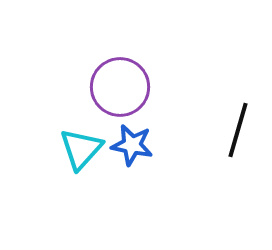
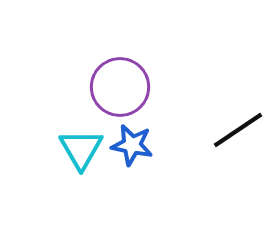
black line: rotated 40 degrees clockwise
cyan triangle: rotated 12 degrees counterclockwise
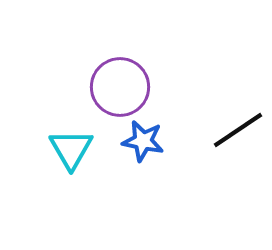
blue star: moved 11 px right, 4 px up
cyan triangle: moved 10 px left
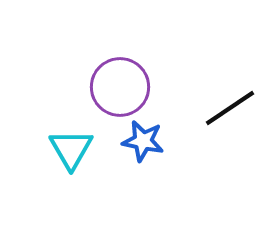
black line: moved 8 px left, 22 px up
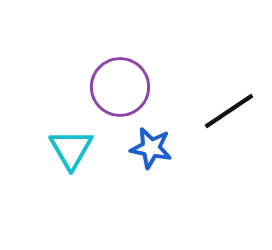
black line: moved 1 px left, 3 px down
blue star: moved 8 px right, 7 px down
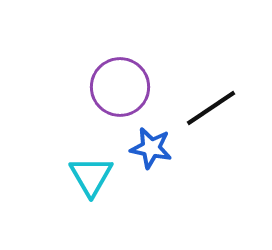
black line: moved 18 px left, 3 px up
cyan triangle: moved 20 px right, 27 px down
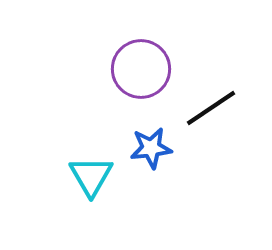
purple circle: moved 21 px right, 18 px up
blue star: rotated 18 degrees counterclockwise
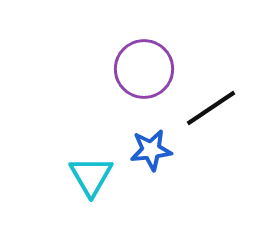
purple circle: moved 3 px right
blue star: moved 2 px down
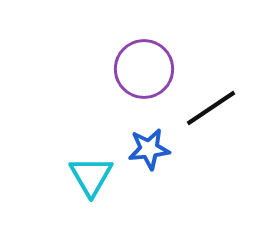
blue star: moved 2 px left, 1 px up
